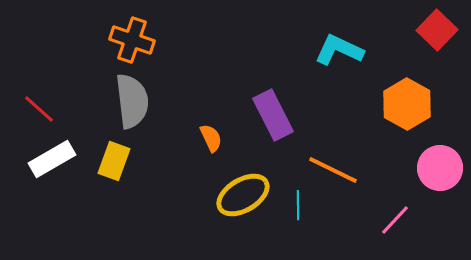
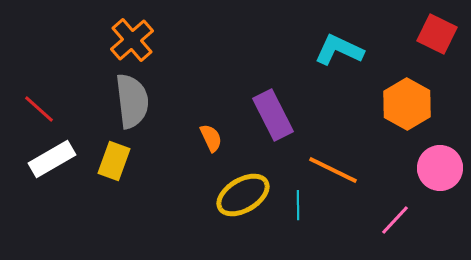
red square: moved 4 px down; rotated 18 degrees counterclockwise
orange cross: rotated 30 degrees clockwise
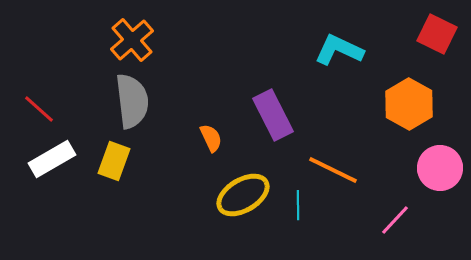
orange hexagon: moved 2 px right
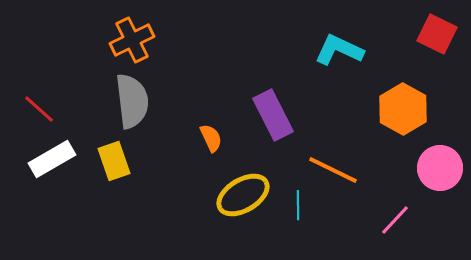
orange cross: rotated 15 degrees clockwise
orange hexagon: moved 6 px left, 5 px down
yellow rectangle: rotated 39 degrees counterclockwise
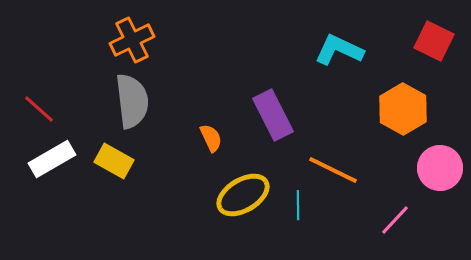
red square: moved 3 px left, 7 px down
yellow rectangle: rotated 42 degrees counterclockwise
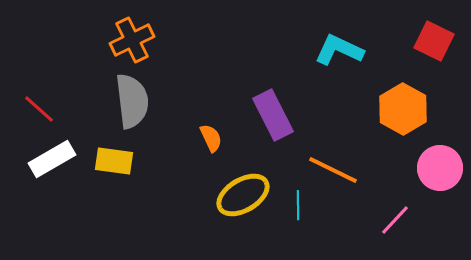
yellow rectangle: rotated 21 degrees counterclockwise
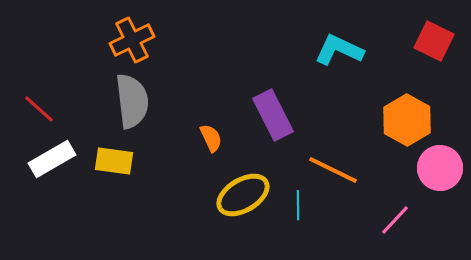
orange hexagon: moved 4 px right, 11 px down
